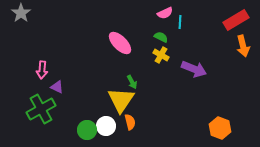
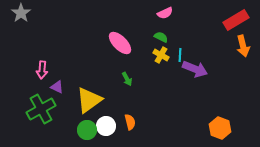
cyan line: moved 33 px down
purple arrow: moved 1 px right
green arrow: moved 5 px left, 3 px up
yellow triangle: moved 32 px left; rotated 20 degrees clockwise
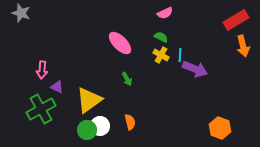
gray star: rotated 18 degrees counterclockwise
white circle: moved 6 px left
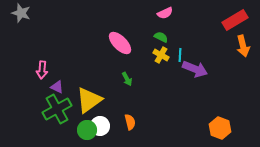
red rectangle: moved 1 px left
green cross: moved 16 px right
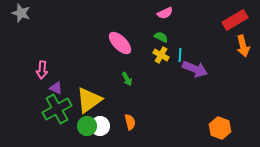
purple triangle: moved 1 px left, 1 px down
green circle: moved 4 px up
